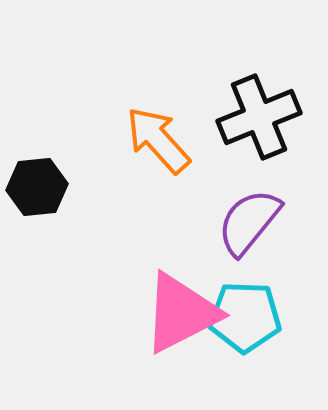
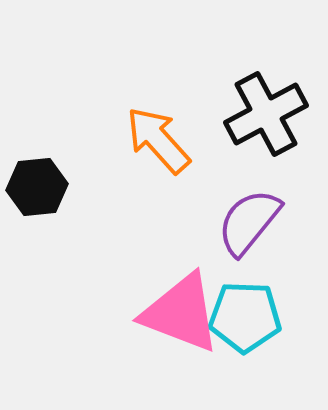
black cross: moved 7 px right, 3 px up; rotated 6 degrees counterclockwise
pink triangle: rotated 48 degrees clockwise
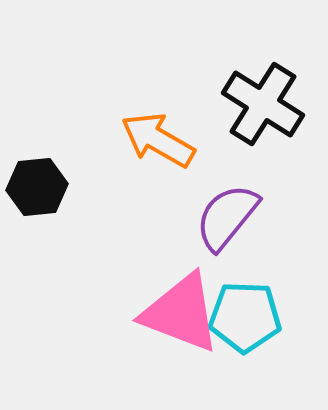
black cross: moved 3 px left, 10 px up; rotated 30 degrees counterclockwise
orange arrow: rotated 18 degrees counterclockwise
purple semicircle: moved 22 px left, 5 px up
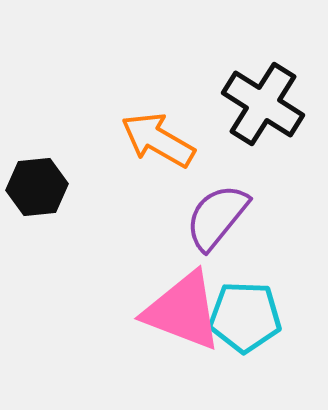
purple semicircle: moved 10 px left
pink triangle: moved 2 px right, 2 px up
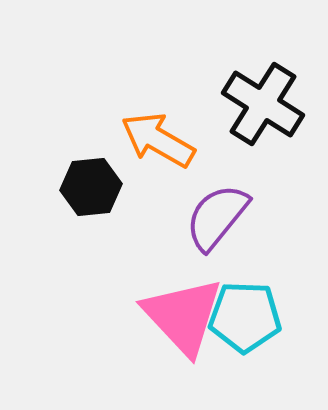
black hexagon: moved 54 px right
pink triangle: moved 5 px down; rotated 26 degrees clockwise
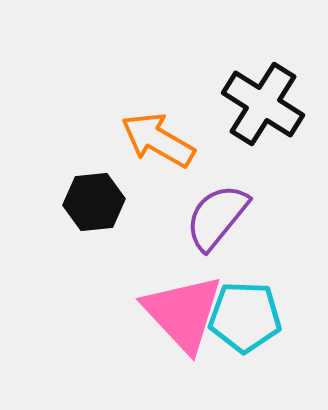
black hexagon: moved 3 px right, 15 px down
pink triangle: moved 3 px up
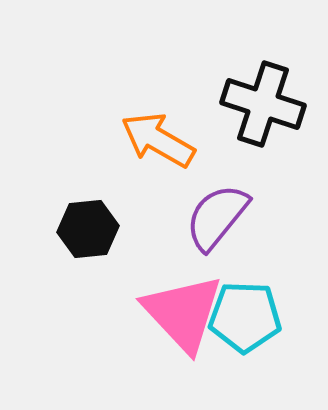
black cross: rotated 14 degrees counterclockwise
black hexagon: moved 6 px left, 27 px down
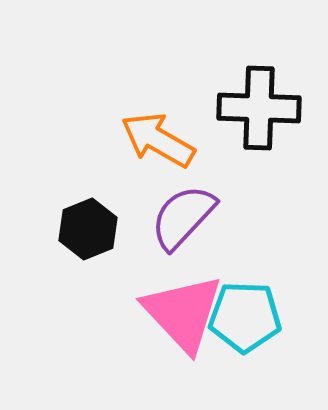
black cross: moved 4 px left, 4 px down; rotated 16 degrees counterclockwise
purple semicircle: moved 34 px left; rotated 4 degrees clockwise
black hexagon: rotated 16 degrees counterclockwise
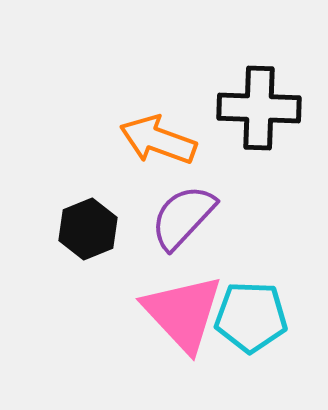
orange arrow: rotated 10 degrees counterclockwise
cyan pentagon: moved 6 px right
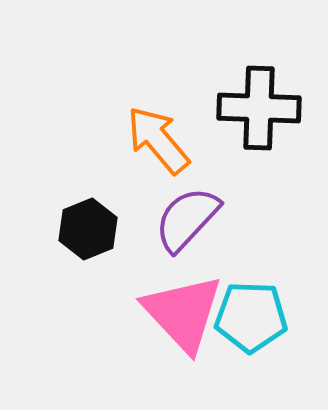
orange arrow: rotated 30 degrees clockwise
purple semicircle: moved 4 px right, 2 px down
